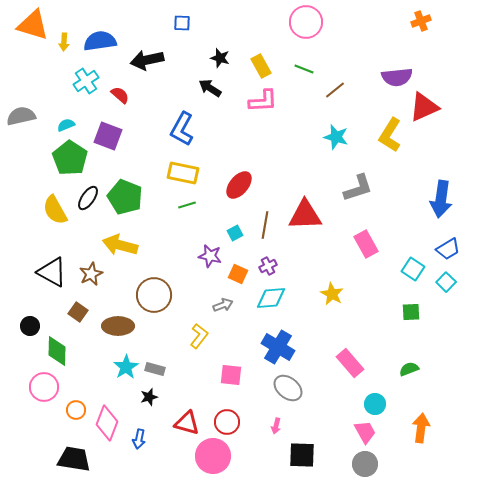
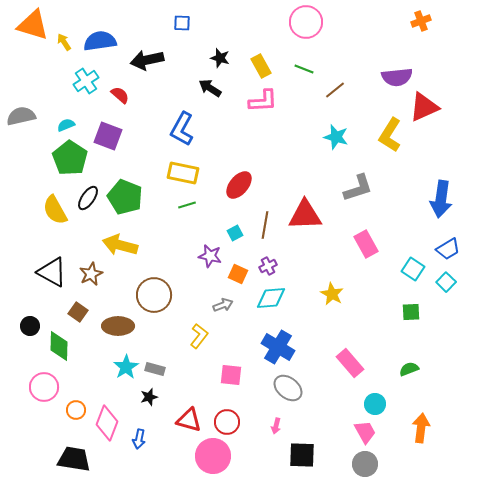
yellow arrow at (64, 42): rotated 144 degrees clockwise
green diamond at (57, 351): moved 2 px right, 5 px up
red triangle at (187, 423): moved 2 px right, 3 px up
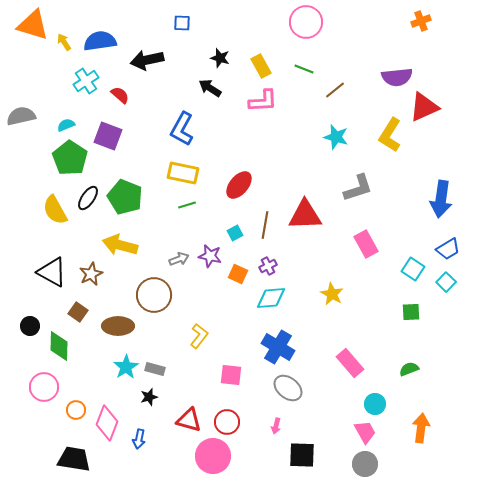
gray arrow at (223, 305): moved 44 px left, 46 px up
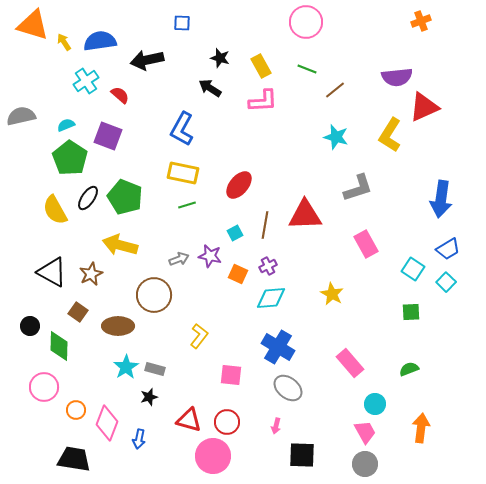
green line at (304, 69): moved 3 px right
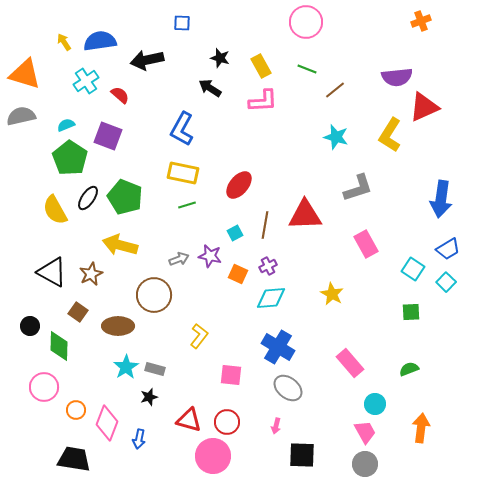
orange triangle at (33, 25): moved 8 px left, 49 px down
